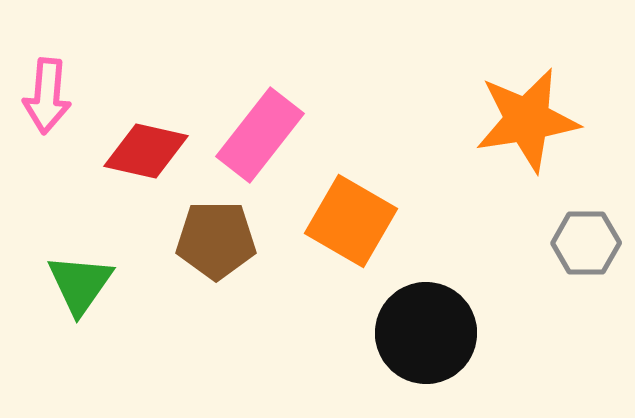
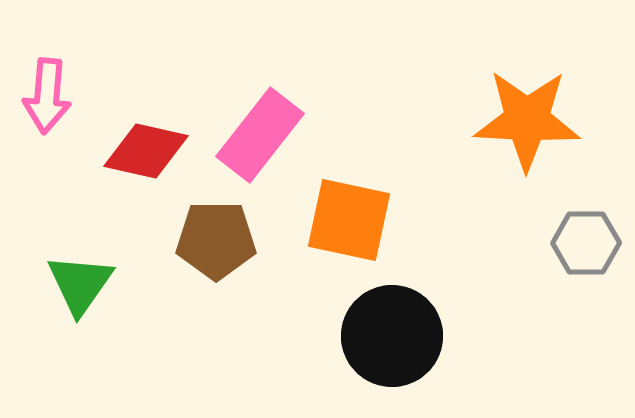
orange star: rotated 12 degrees clockwise
orange square: moved 2 px left, 1 px up; rotated 18 degrees counterclockwise
black circle: moved 34 px left, 3 px down
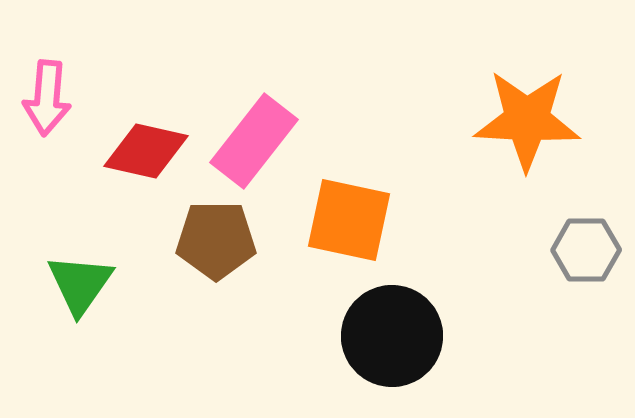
pink arrow: moved 2 px down
pink rectangle: moved 6 px left, 6 px down
gray hexagon: moved 7 px down
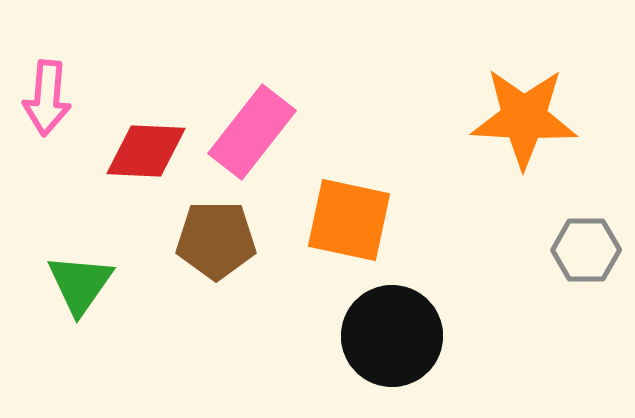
orange star: moved 3 px left, 2 px up
pink rectangle: moved 2 px left, 9 px up
red diamond: rotated 10 degrees counterclockwise
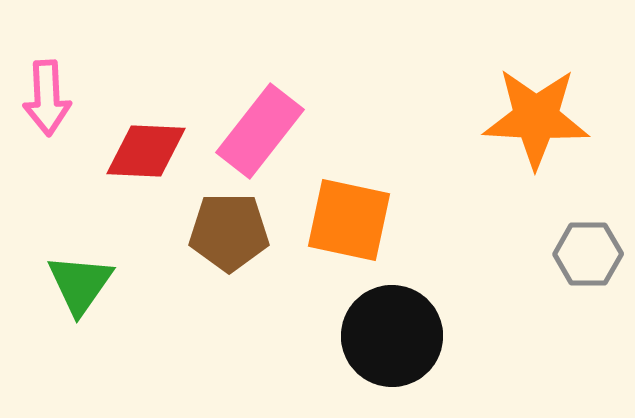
pink arrow: rotated 8 degrees counterclockwise
orange star: moved 12 px right
pink rectangle: moved 8 px right, 1 px up
brown pentagon: moved 13 px right, 8 px up
gray hexagon: moved 2 px right, 4 px down
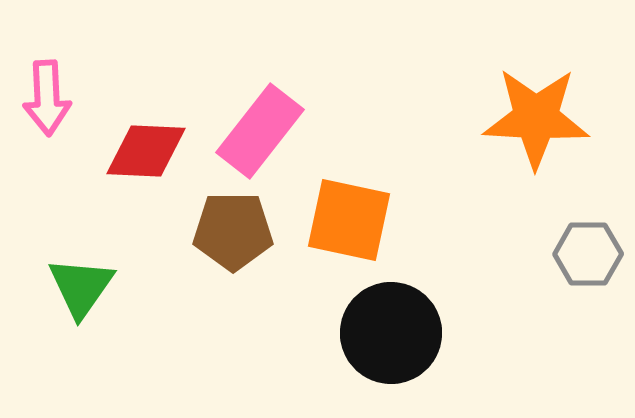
brown pentagon: moved 4 px right, 1 px up
green triangle: moved 1 px right, 3 px down
black circle: moved 1 px left, 3 px up
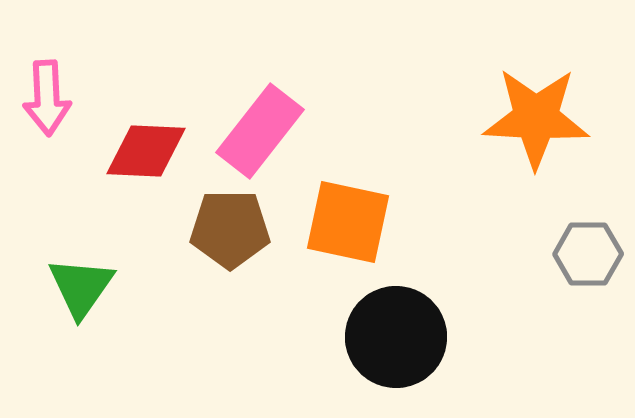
orange square: moved 1 px left, 2 px down
brown pentagon: moved 3 px left, 2 px up
black circle: moved 5 px right, 4 px down
